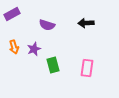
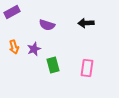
purple rectangle: moved 2 px up
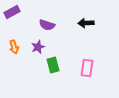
purple star: moved 4 px right, 2 px up
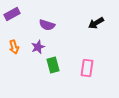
purple rectangle: moved 2 px down
black arrow: moved 10 px right; rotated 28 degrees counterclockwise
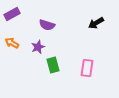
orange arrow: moved 2 px left, 4 px up; rotated 136 degrees clockwise
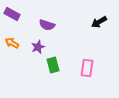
purple rectangle: rotated 56 degrees clockwise
black arrow: moved 3 px right, 1 px up
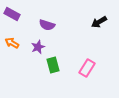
pink rectangle: rotated 24 degrees clockwise
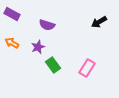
green rectangle: rotated 21 degrees counterclockwise
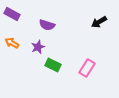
green rectangle: rotated 28 degrees counterclockwise
